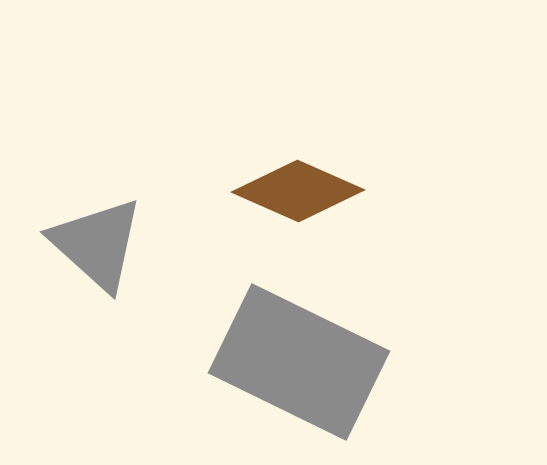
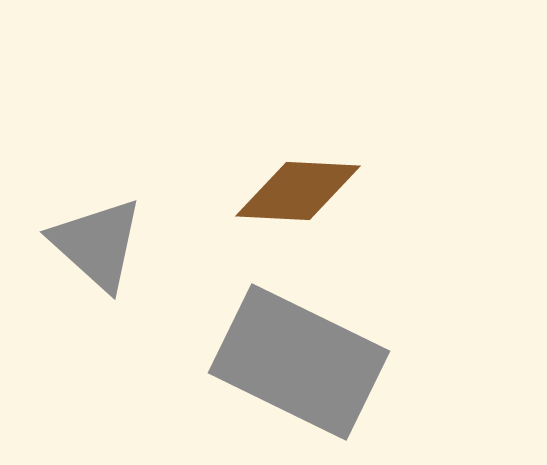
brown diamond: rotated 21 degrees counterclockwise
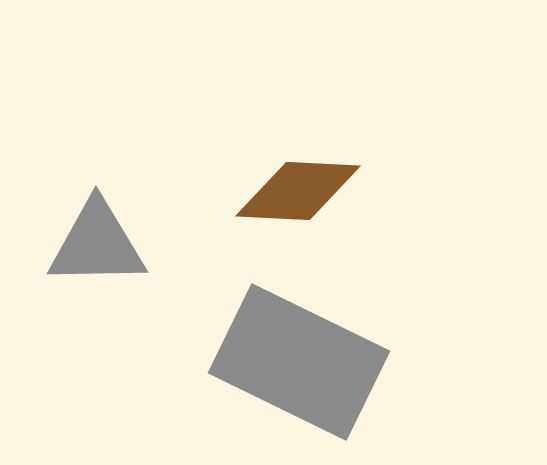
gray triangle: rotated 43 degrees counterclockwise
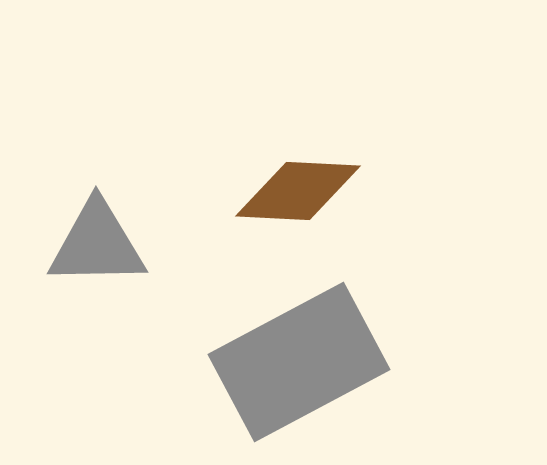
gray rectangle: rotated 54 degrees counterclockwise
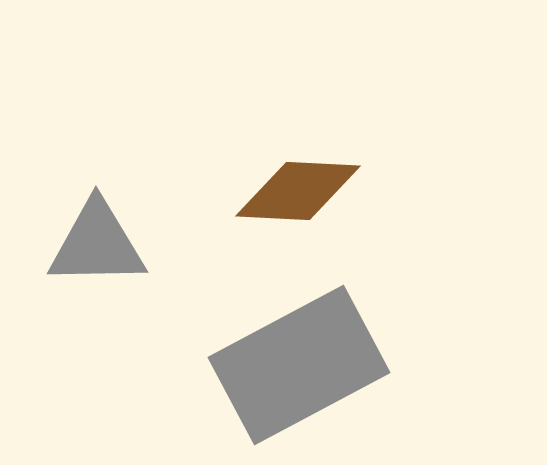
gray rectangle: moved 3 px down
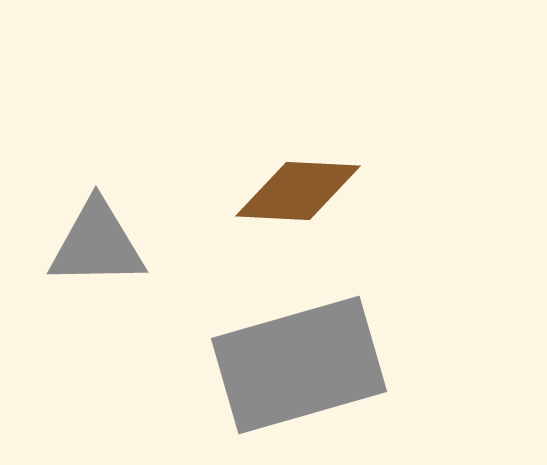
gray rectangle: rotated 12 degrees clockwise
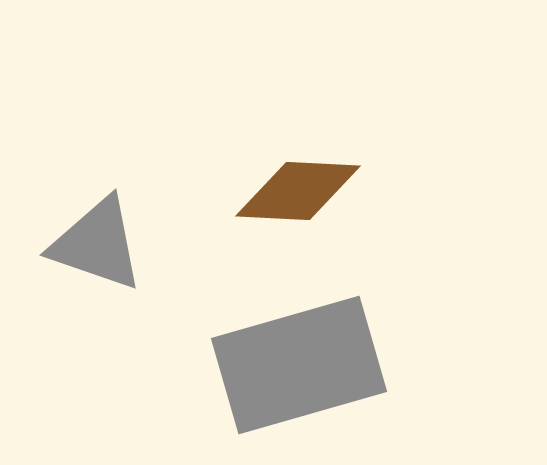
gray triangle: rotated 20 degrees clockwise
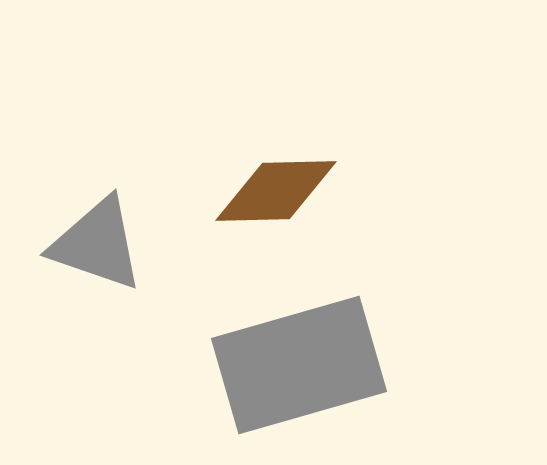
brown diamond: moved 22 px left; rotated 4 degrees counterclockwise
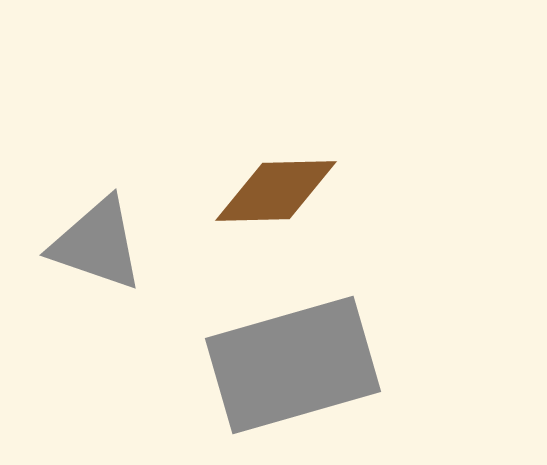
gray rectangle: moved 6 px left
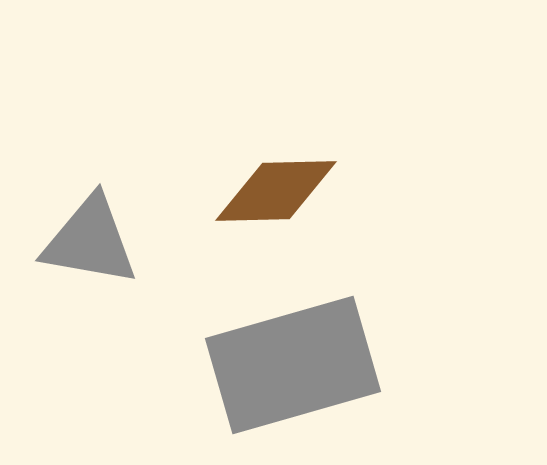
gray triangle: moved 7 px left, 3 px up; rotated 9 degrees counterclockwise
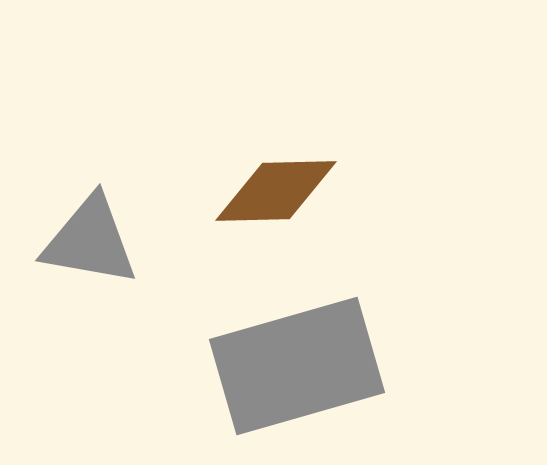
gray rectangle: moved 4 px right, 1 px down
